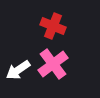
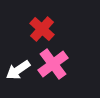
red cross: moved 11 px left, 3 px down; rotated 20 degrees clockwise
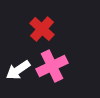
pink cross: moved 1 px left, 2 px down; rotated 12 degrees clockwise
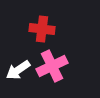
red cross: rotated 35 degrees counterclockwise
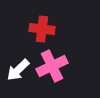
white arrow: rotated 10 degrees counterclockwise
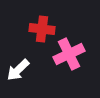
pink cross: moved 17 px right, 12 px up
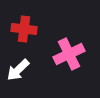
red cross: moved 18 px left
